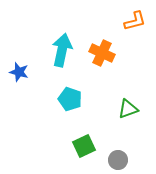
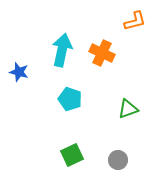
green square: moved 12 px left, 9 px down
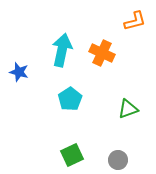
cyan pentagon: rotated 20 degrees clockwise
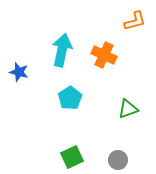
orange cross: moved 2 px right, 2 px down
cyan pentagon: moved 1 px up
green square: moved 2 px down
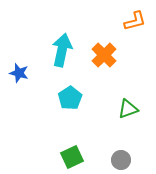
orange cross: rotated 20 degrees clockwise
blue star: moved 1 px down
gray circle: moved 3 px right
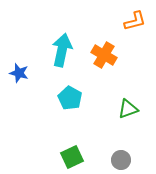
orange cross: rotated 15 degrees counterclockwise
cyan pentagon: rotated 10 degrees counterclockwise
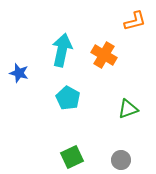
cyan pentagon: moved 2 px left
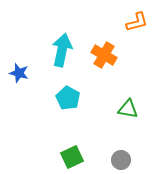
orange L-shape: moved 2 px right, 1 px down
green triangle: rotated 30 degrees clockwise
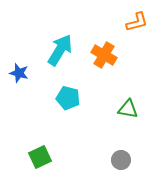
cyan arrow: moved 2 px left; rotated 20 degrees clockwise
cyan pentagon: rotated 15 degrees counterclockwise
green square: moved 32 px left
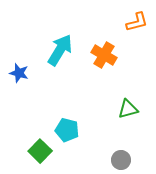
cyan pentagon: moved 1 px left, 32 px down
green triangle: rotated 25 degrees counterclockwise
green square: moved 6 px up; rotated 20 degrees counterclockwise
